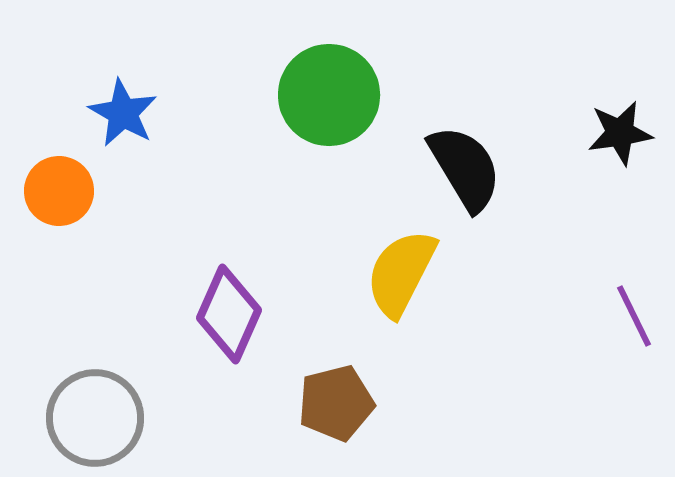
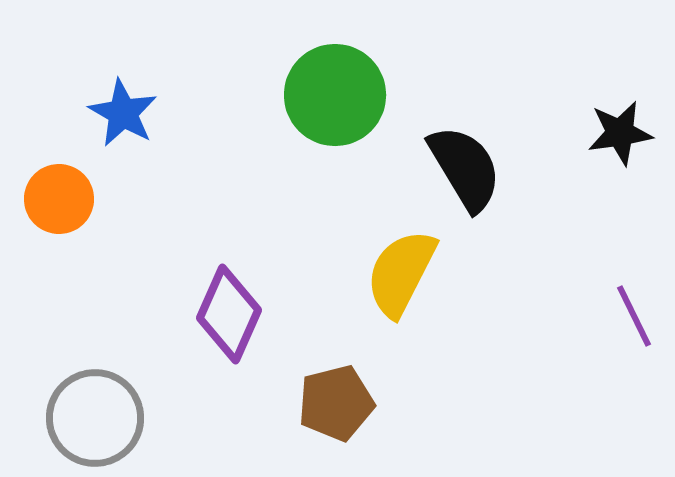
green circle: moved 6 px right
orange circle: moved 8 px down
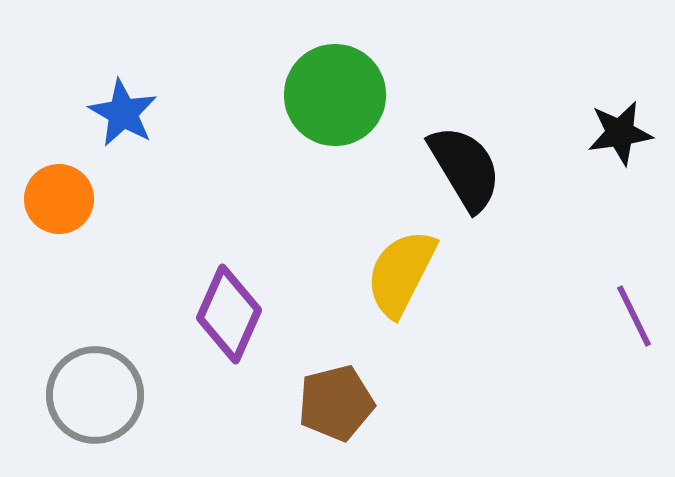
gray circle: moved 23 px up
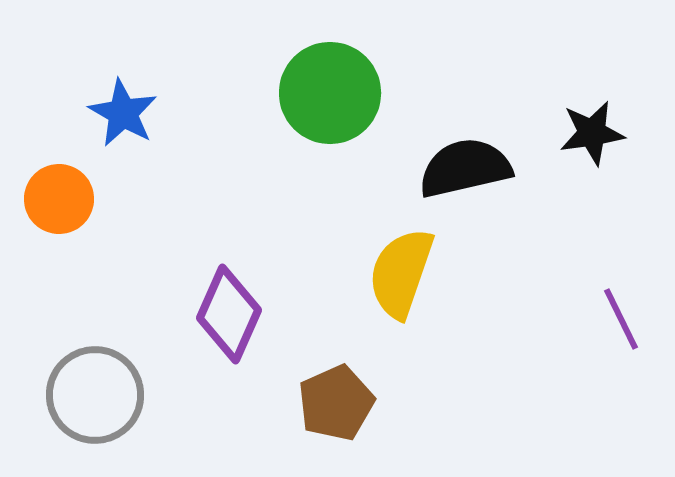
green circle: moved 5 px left, 2 px up
black star: moved 28 px left
black semicircle: rotated 72 degrees counterclockwise
yellow semicircle: rotated 8 degrees counterclockwise
purple line: moved 13 px left, 3 px down
brown pentagon: rotated 10 degrees counterclockwise
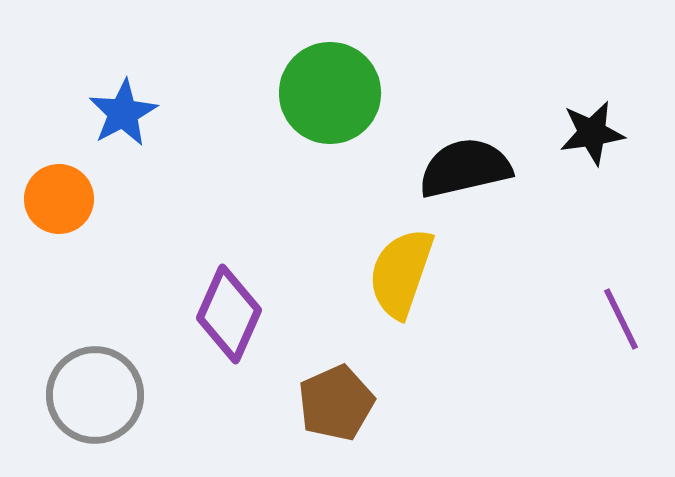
blue star: rotated 14 degrees clockwise
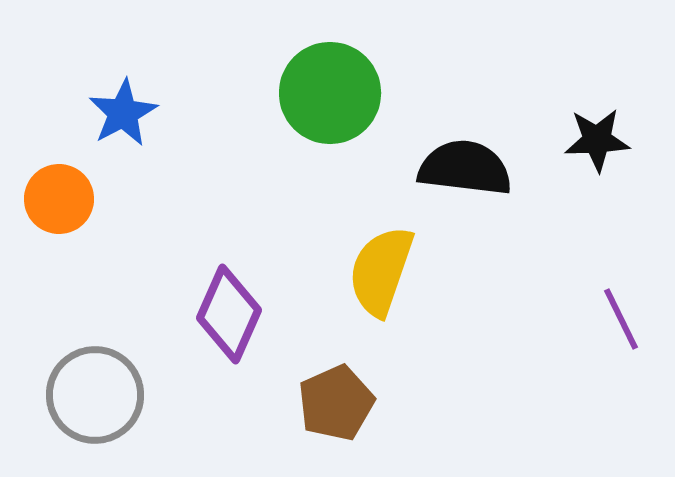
black star: moved 5 px right, 7 px down; rotated 6 degrees clockwise
black semicircle: rotated 20 degrees clockwise
yellow semicircle: moved 20 px left, 2 px up
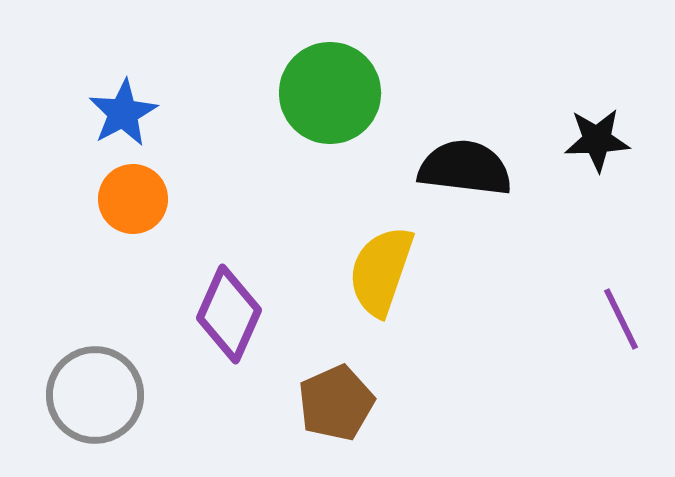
orange circle: moved 74 px right
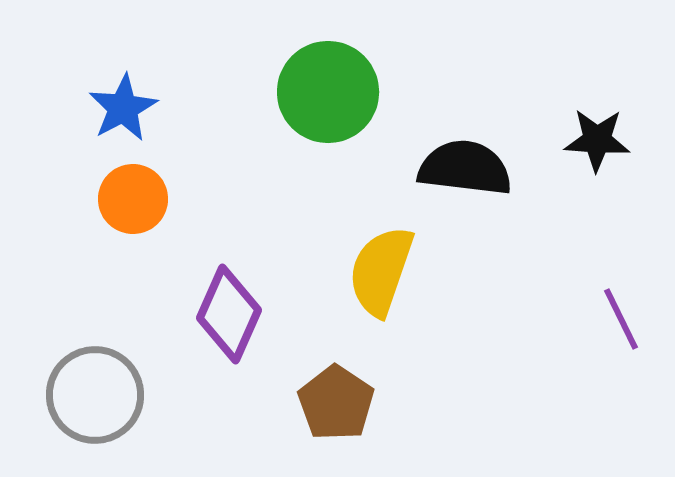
green circle: moved 2 px left, 1 px up
blue star: moved 5 px up
black star: rotated 6 degrees clockwise
brown pentagon: rotated 14 degrees counterclockwise
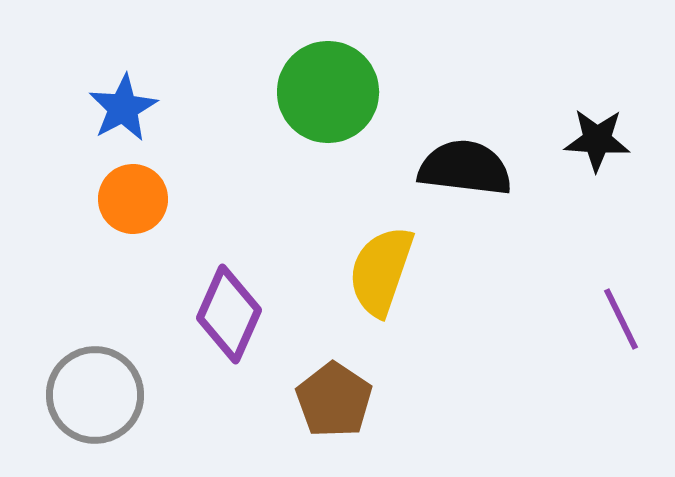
brown pentagon: moved 2 px left, 3 px up
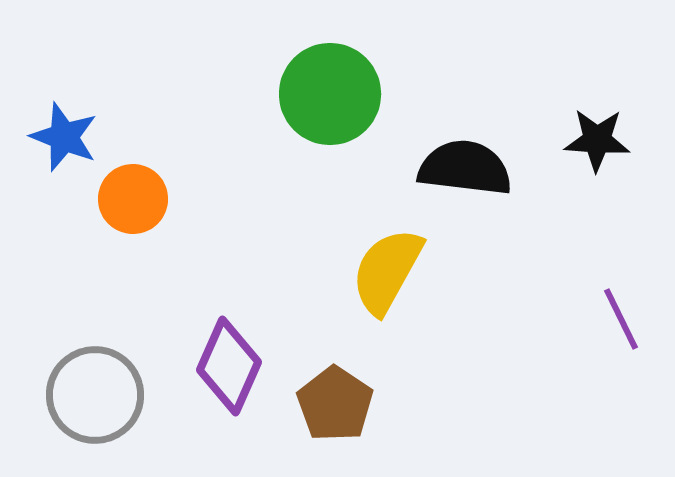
green circle: moved 2 px right, 2 px down
blue star: moved 59 px left, 29 px down; rotated 22 degrees counterclockwise
yellow semicircle: moved 6 px right; rotated 10 degrees clockwise
purple diamond: moved 52 px down
brown pentagon: moved 1 px right, 4 px down
